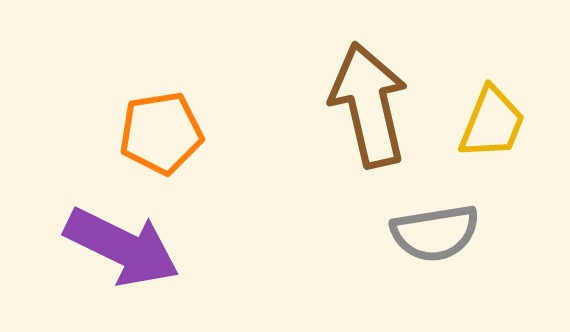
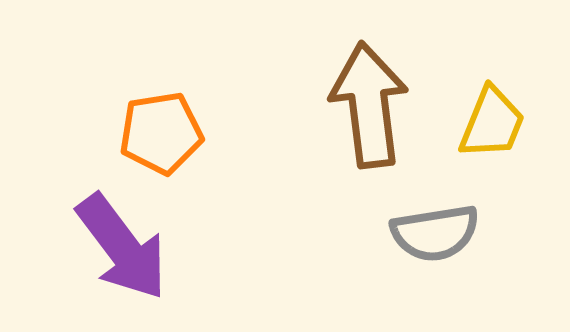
brown arrow: rotated 6 degrees clockwise
purple arrow: rotated 27 degrees clockwise
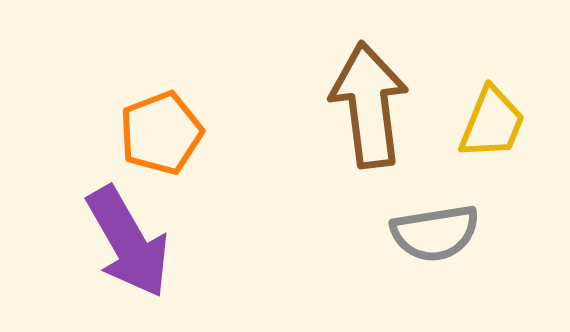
orange pentagon: rotated 12 degrees counterclockwise
purple arrow: moved 6 px right, 5 px up; rotated 7 degrees clockwise
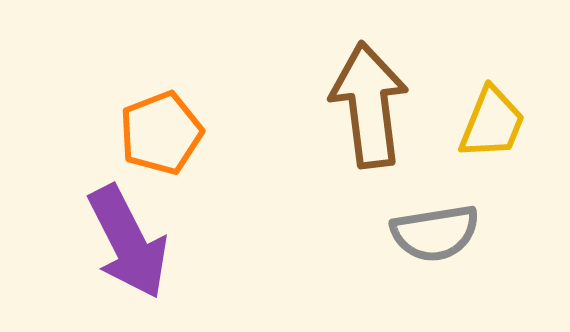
purple arrow: rotated 3 degrees clockwise
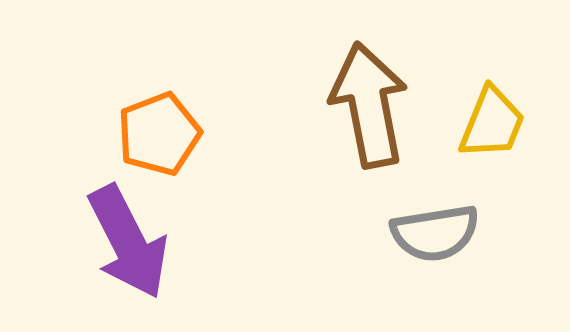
brown arrow: rotated 4 degrees counterclockwise
orange pentagon: moved 2 px left, 1 px down
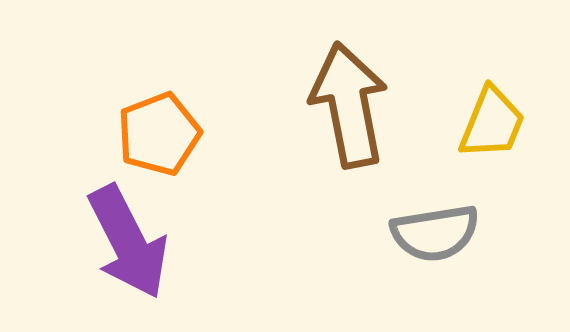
brown arrow: moved 20 px left
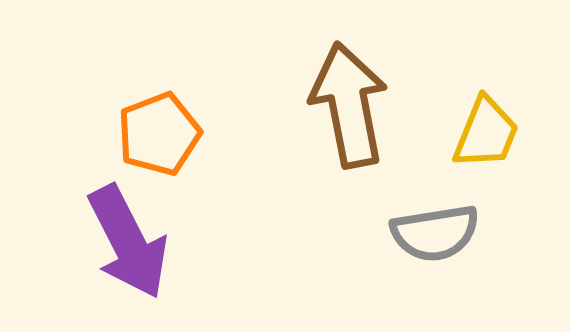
yellow trapezoid: moved 6 px left, 10 px down
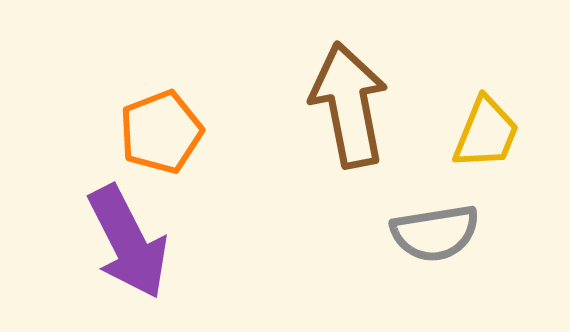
orange pentagon: moved 2 px right, 2 px up
